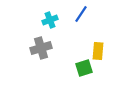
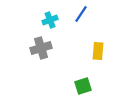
green square: moved 1 px left, 18 px down
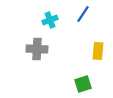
blue line: moved 2 px right
gray cross: moved 4 px left, 1 px down; rotated 20 degrees clockwise
green square: moved 2 px up
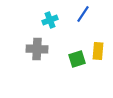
green square: moved 6 px left, 25 px up
